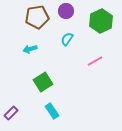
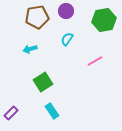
green hexagon: moved 3 px right, 1 px up; rotated 15 degrees clockwise
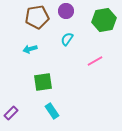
green square: rotated 24 degrees clockwise
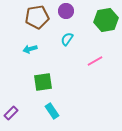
green hexagon: moved 2 px right
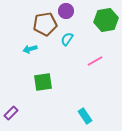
brown pentagon: moved 8 px right, 7 px down
cyan rectangle: moved 33 px right, 5 px down
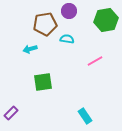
purple circle: moved 3 px right
cyan semicircle: rotated 64 degrees clockwise
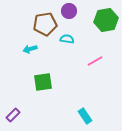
purple rectangle: moved 2 px right, 2 px down
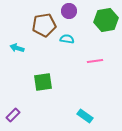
brown pentagon: moved 1 px left, 1 px down
cyan arrow: moved 13 px left, 1 px up; rotated 32 degrees clockwise
pink line: rotated 21 degrees clockwise
cyan rectangle: rotated 21 degrees counterclockwise
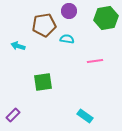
green hexagon: moved 2 px up
cyan arrow: moved 1 px right, 2 px up
